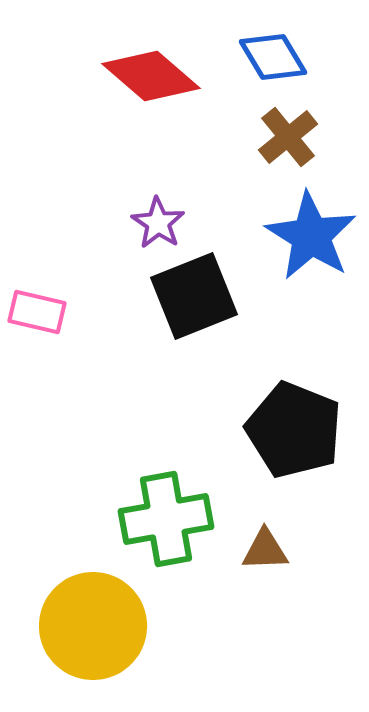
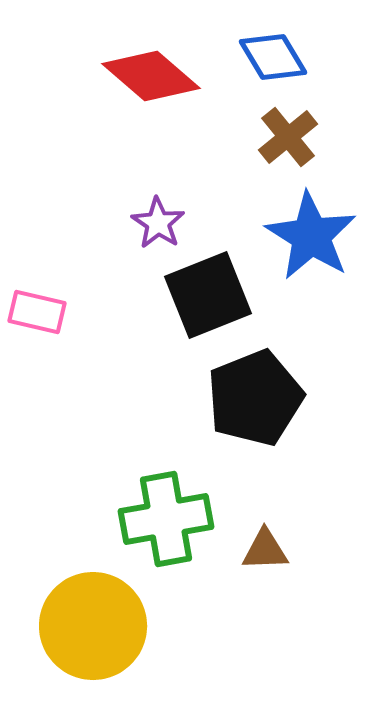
black square: moved 14 px right, 1 px up
black pentagon: moved 39 px left, 32 px up; rotated 28 degrees clockwise
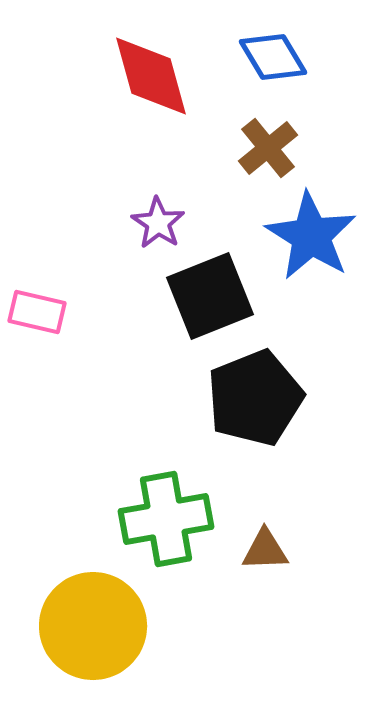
red diamond: rotated 34 degrees clockwise
brown cross: moved 20 px left, 11 px down
black square: moved 2 px right, 1 px down
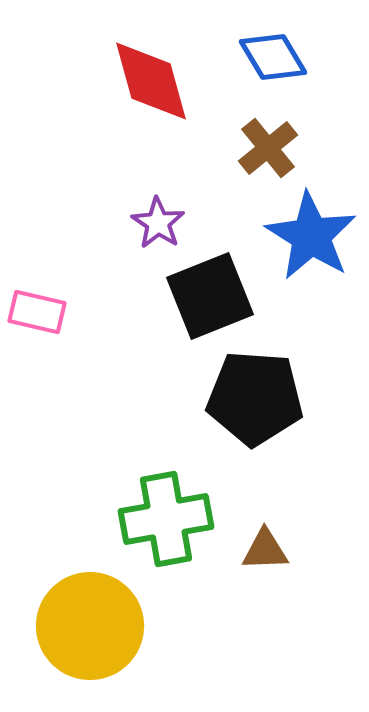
red diamond: moved 5 px down
black pentagon: rotated 26 degrees clockwise
yellow circle: moved 3 px left
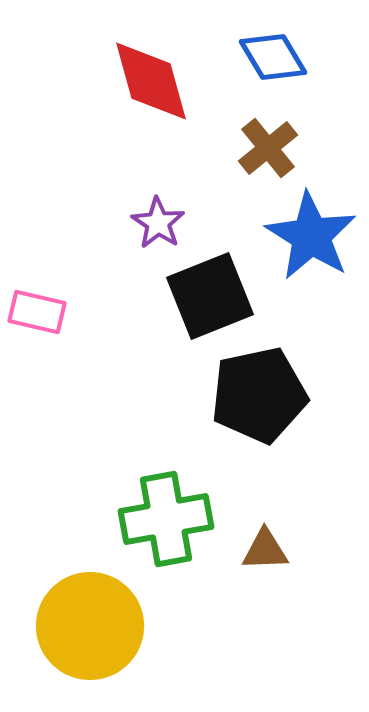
black pentagon: moved 4 px right, 3 px up; rotated 16 degrees counterclockwise
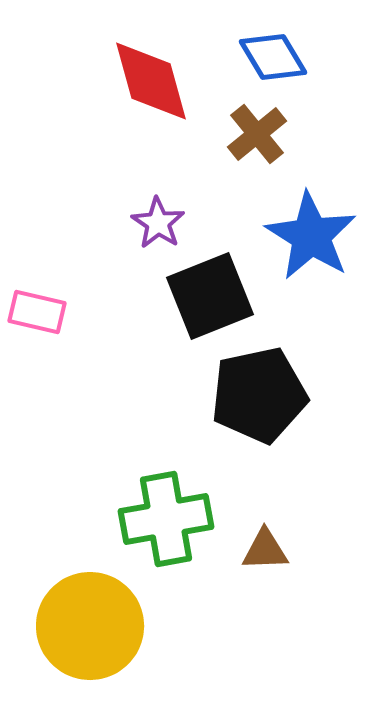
brown cross: moved 11 px left, 14 px up
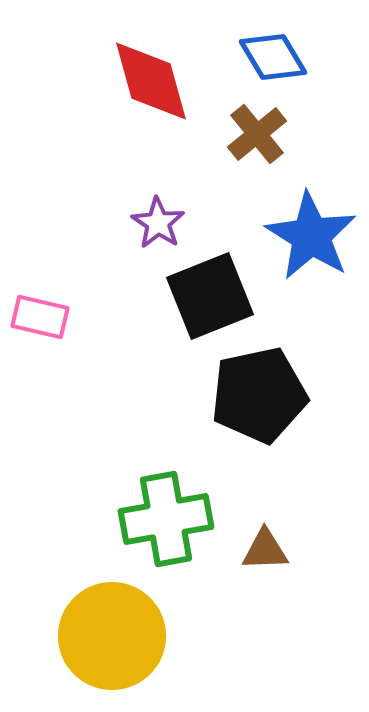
pink rectangle: moved 3 px right, 5 px down
yellow circle: moved 22 px right, 10 px down
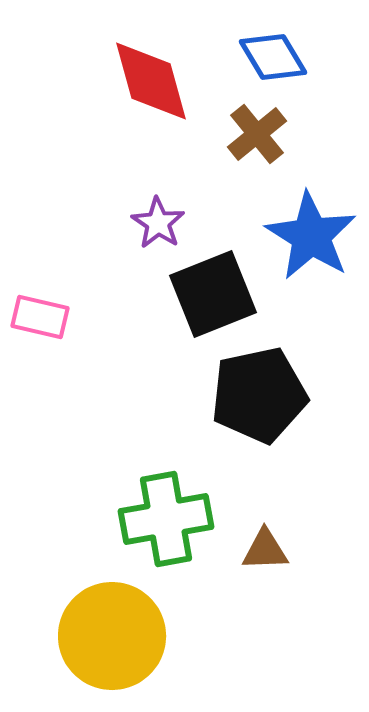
black square: moved 3 px right, 2 px up
